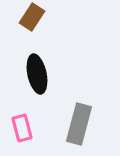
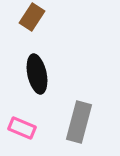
gray rectangle: moved 2 px up
pink rectangle: rotated 52 degrees counterclockwise
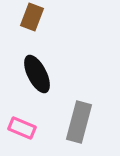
brown rectangle: rotated 12 degrees counterclockwise
black ellipse: rotated 15 degrees counterclockwise
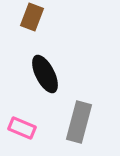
black ellipse: moved 8 px right
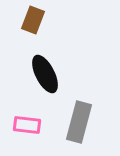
brown rectangle: moved 1 px right, 3 px down
pink rectangle: moved 5 px right, 3 px up; rotated 16 degrees counterclockwise
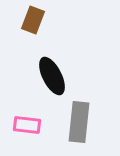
black ellipse: moved 7 px right, 2 px down
gray rectangle: rotated 9 degrees counterclockwise
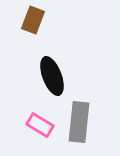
black ellipse: rotated 6 degrees clockwise
pink rectangle: moved 13 px right; rotated 24 degrees clockwise
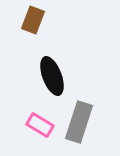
gray rectangle: rotated 12 degrees clockwise
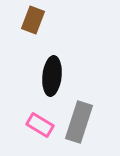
black ellipse: rotated 27 degrees clockwise
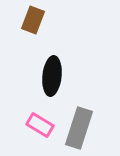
gray rectangle: moved 6 px down
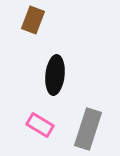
black ellipse: moved 3 px right, 1 px up
gray rectangle: moved 9 px right, 1 px down
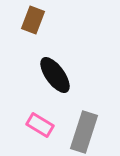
black ellipse: rotated 42 degrees counterclockwise
gray rectangle: moved 4 px left, 3 px down
